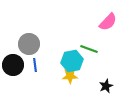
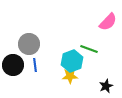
cyan hexagon: rotated 10 degrees counterclockwise
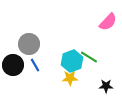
green line: moved 8 px down; rotated 12 degrees clockwise
blue line: rotated 24 degrees counterclockwise
yellow star: moved 2 px down
black star: rotated 24 degrees clockwise
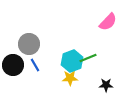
green line: moved 1 px left, 1 px down; rotated 54 degrees counterclockwise
black star: moved 1 px up
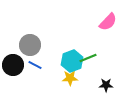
gray circle: moved 1 px right, 1 px down
blue line: rotated 32 degrees counterclockwise
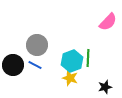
gray circle: moved 7 px right
green line: rotated 66 degrees counterclockwise
yellow star: rotated 21 degrees clockwise
black star: moved 1 px left, 2 px down; rotated 16 degrees counterclockwise
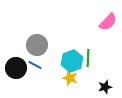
black circle: moved 3 px right, 3 px down
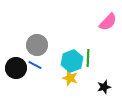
black star: moved 1 px left
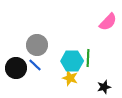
cyan hexagon: rotated 20 degrees clockwise
blue line: rotated 16 degrees clockwise
